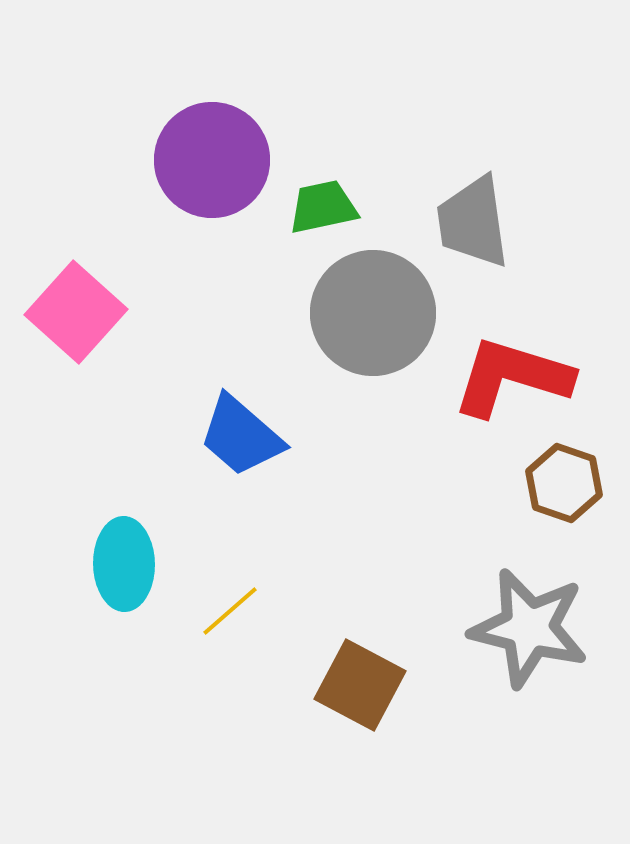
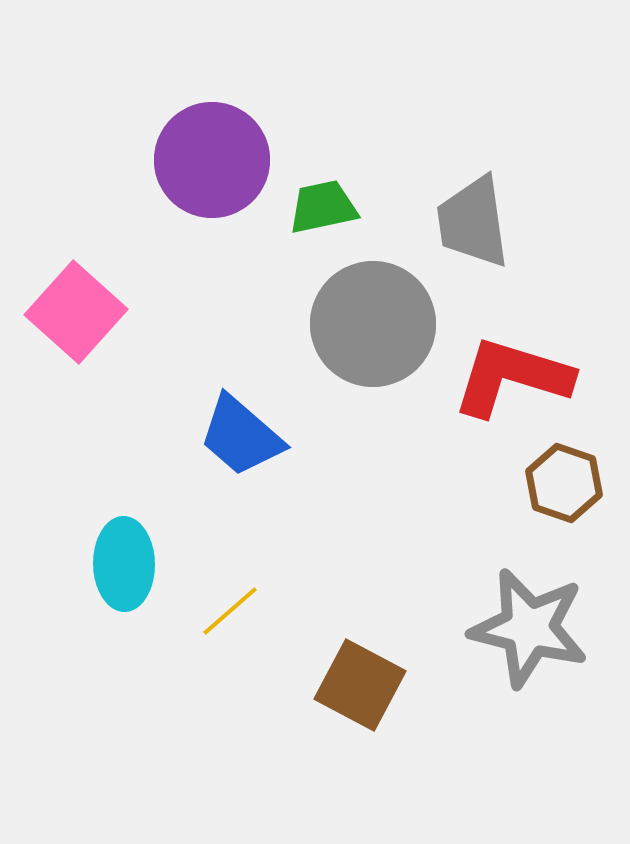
gray circle: moved 11 px down
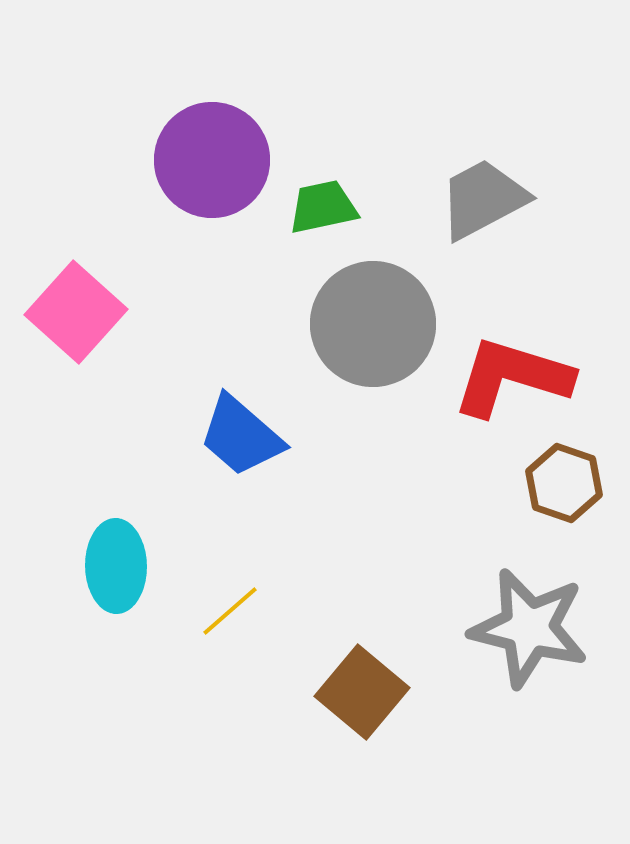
gray trapezoid: moved 10 px right, 23 px up; rotated 70 degrees clockwise
cyan ellipse: moved 8 px left, 2 px down
brown square: moved 2 px right, 7 px down; rotated 12 degrees clockwise
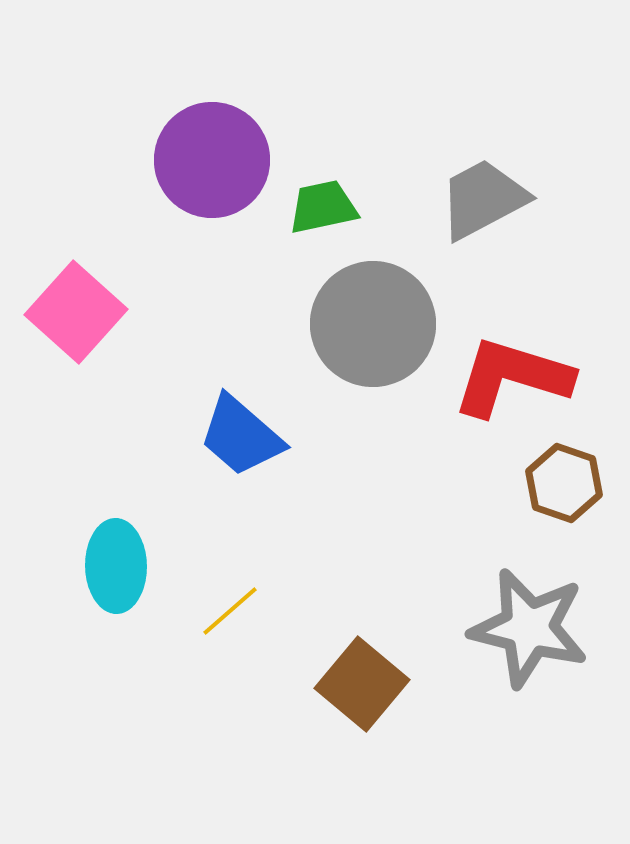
brown square: moved 8 px up
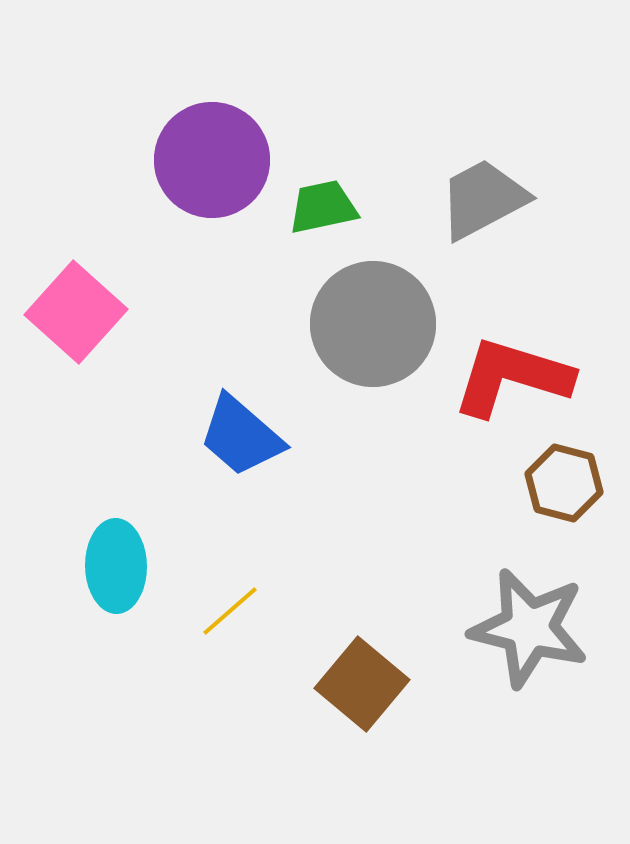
brown hexagon: rotated 4 degrees counterclockwise
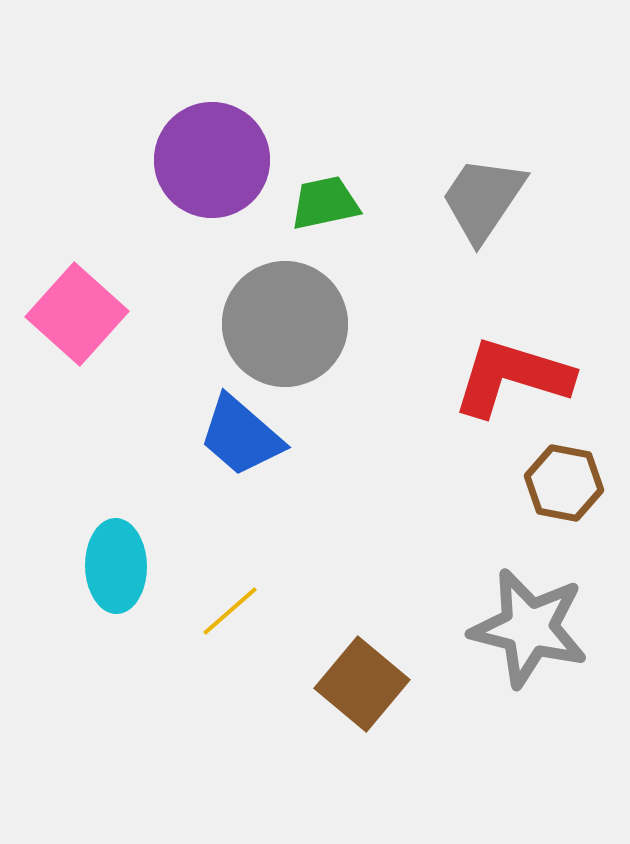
gray trapezoid: rotated 28 degrees counterclockwise
green trapezoid: moved 2 px right, 4 px up
pink square: moved 1 px right, 2 px down
gray circle: moved 88 px left
brown hexagon: rotated 4 degrees counterclockwise
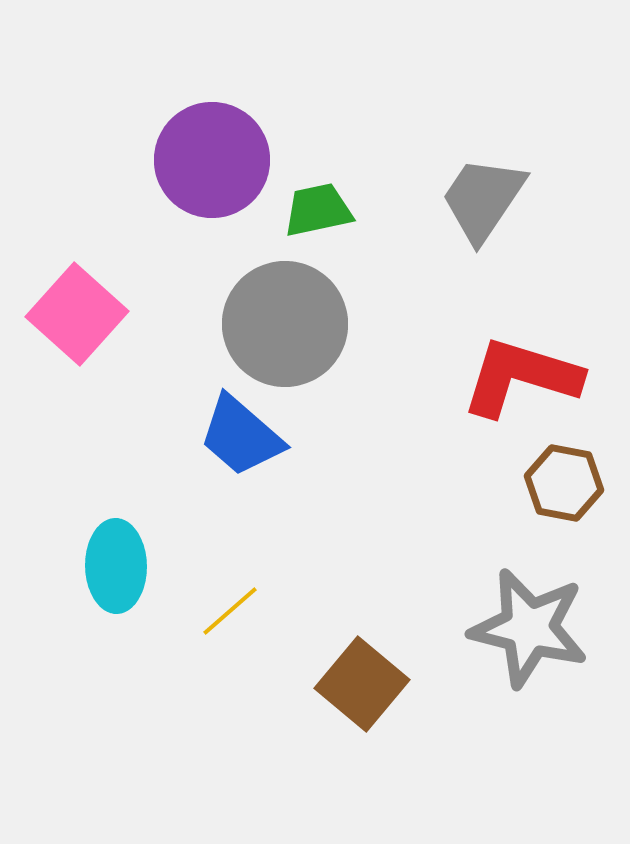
green trapezoid: moved 7 px left, 7 px down
red L-shape: moved 9 px right
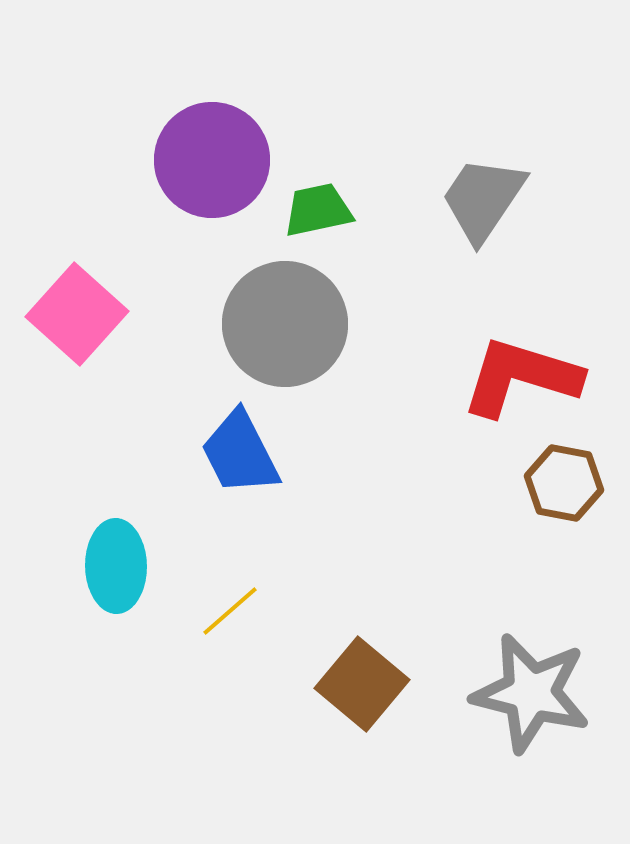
blue trapezoid: moved 1 px left, 17 px down; rotated 22 degrees clockwise
gray star: moved 2 px right, 65 px down
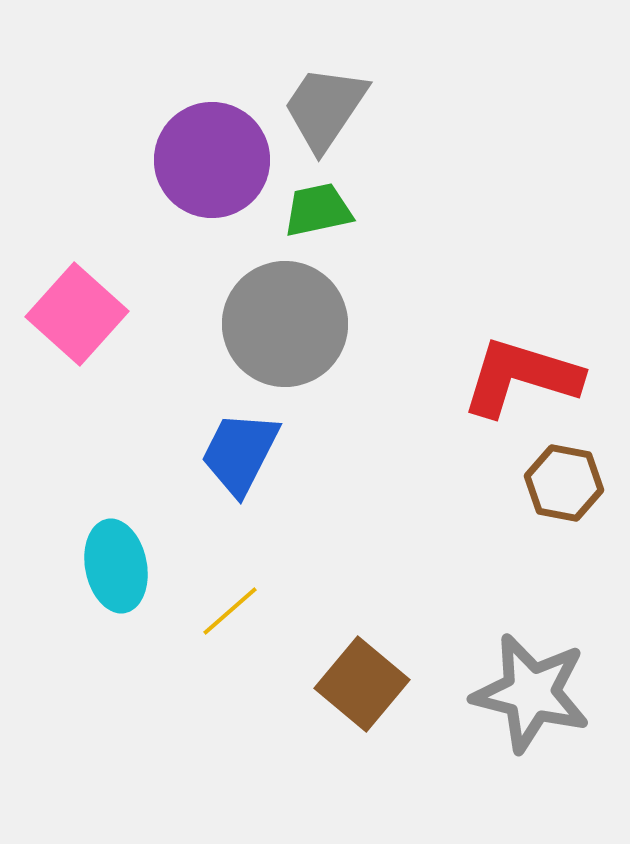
gray trapezoid: moved 158 px left, 91 px up
blue trapezoid: rotated 54 degrees clockwise
cyan ellipse: rotated 10 degrees counterclockwise
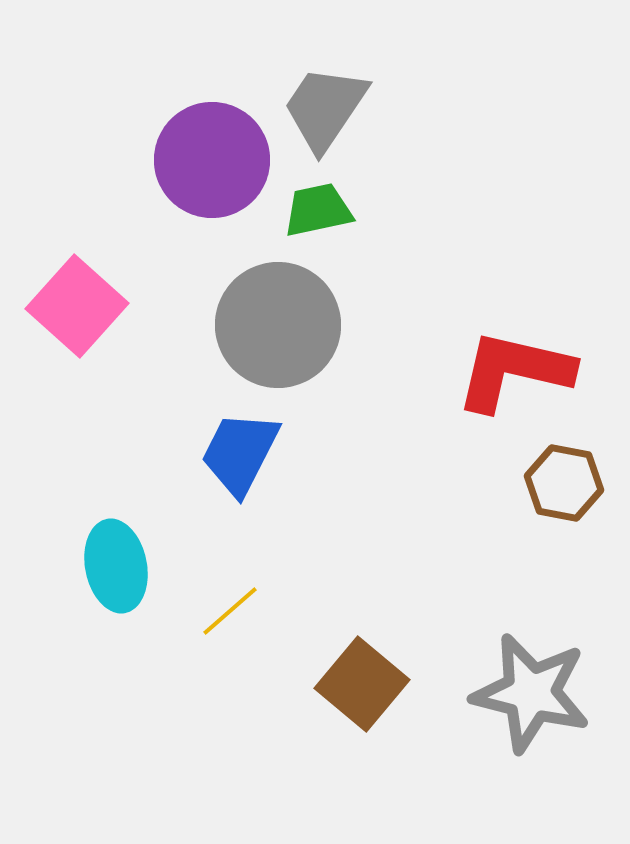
pink square: moved 8 px up
gray circle: moved 7 px left, 1 px down
red L-shape: moved 7 px left, 6 px up; rotated 4 degrees counterclockwise
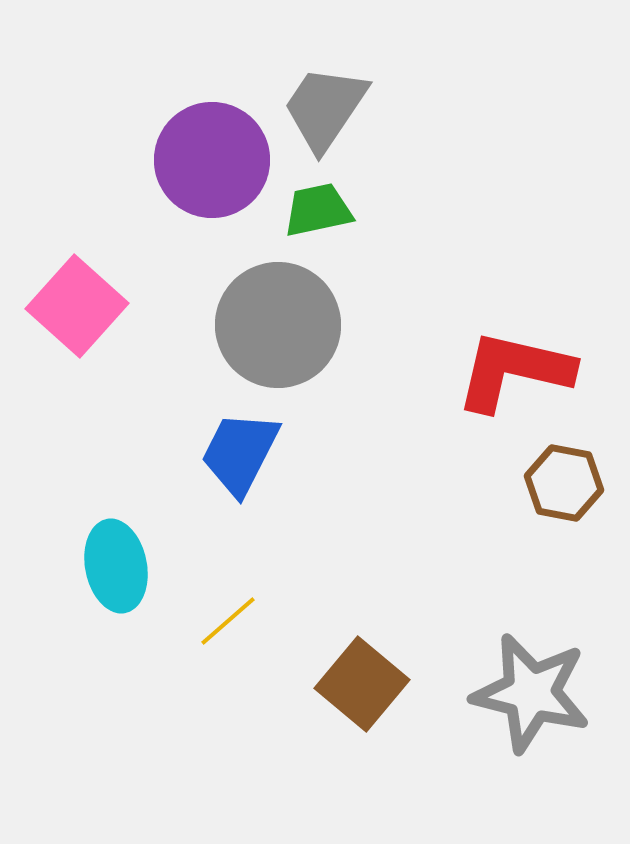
yellow line: moved 2 px left, 10 px down
